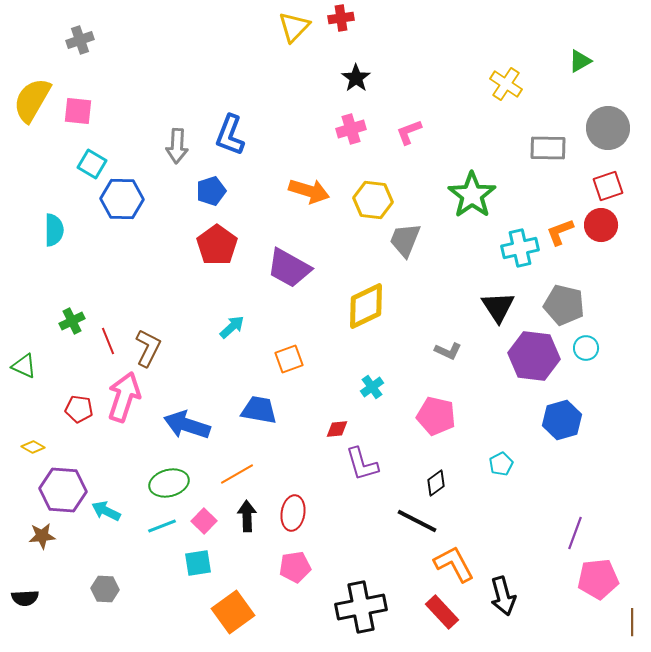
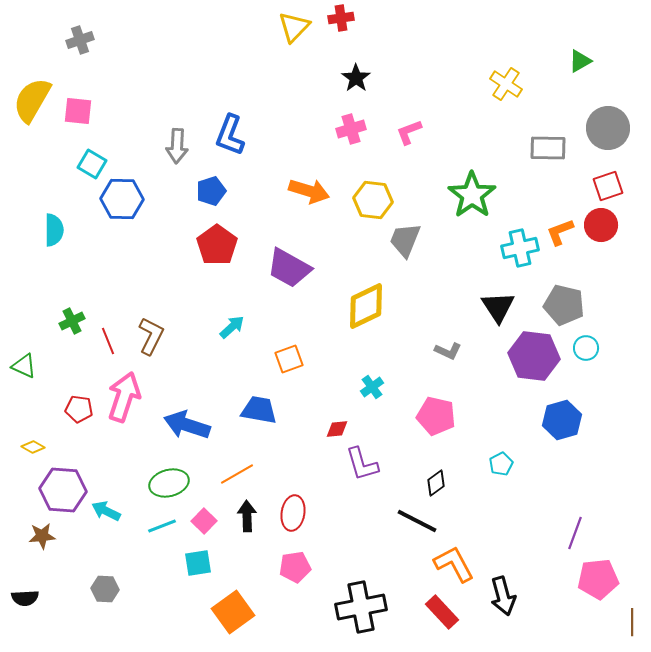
brown L-shape at (148, 348): moved 3 px right, 12 px up
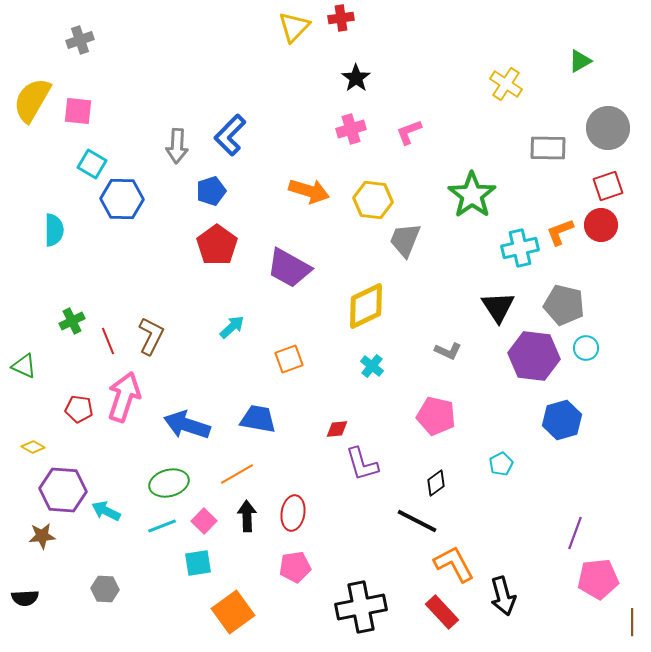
blue L-shape at (230, 135): rotated 24 degrees clockwise
cyan cross at (372, 387): moved 21 px up; rotated 15 degrees counterclockwise
blue trapezoid at (259, 410): moved 1 px left, 9 px down
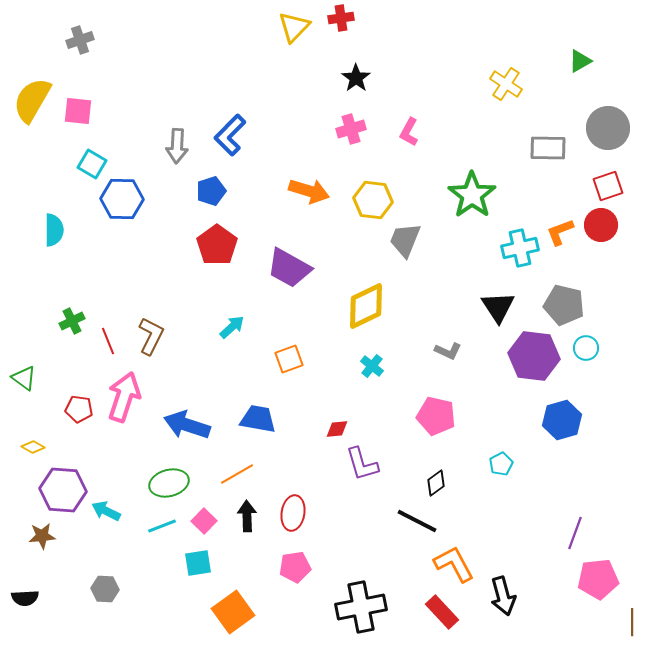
pink L-shape at (409, 132): rotated 40 degrees counterclockwise
green triangle at (24, 366): moved 12 px down; rotated 12 degrees clockwise
